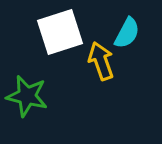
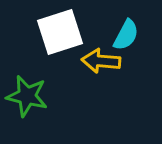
cyan semicircle: moved 1 px left, 2 px down
yellow arrow: rotated 66 degrees counterclockwise
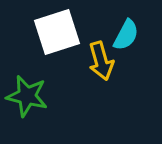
white square: moved 3 px left
yellow arrow: rotated 111 degrees counterclockwise
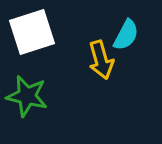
white square: moved 25 px left
yellow arrow: moved 1 px up
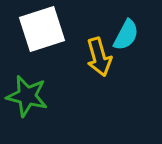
white square: moved 10 px right, 3 px up
yellow arrow: moved 2 px left, 3 px up
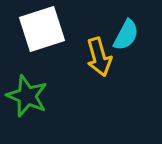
green star: rotated 9 degrees clockwise
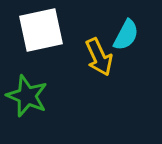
white square: moved 1 px left, 1 px down; rotated 6 degrees clockwise
yellow arrow: rotated 9 degrees counterclockwise
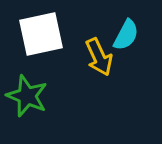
white square: moved 4 px down
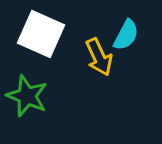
white square: rotated 36 degrees clockwise
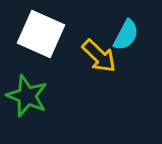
yellow arrow: moved 1 px up; rotated 21 degrees counterclockwise
